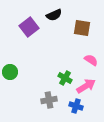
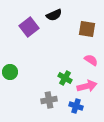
brown square: moved 5 px right, 1 px down
pink arrow: moved 1 px right; rotated 18 degrees clockwise
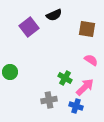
pink arrow: moved 2 px left, 1 px down; rotated 30 degrees counterclockwise
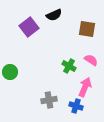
green cross: moved 4 px right, 12 px up
pink arrow: rotated 24 degrees counterclockwise
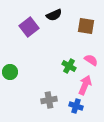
brown square: moved 1 px left, 3 px up
pink arrow: moved 2 px up
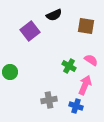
purple square: moved 1 px right, 4 px down
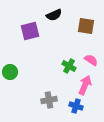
purple square: rotated 24 degrees clockwise
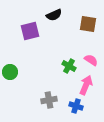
brown square: moved 2 px right, 2 px up
pink arrow: moved 1 px right
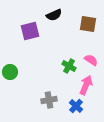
blue cross: rotated 24 degrees clockwise
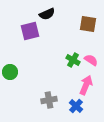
black semicircle: moved 7 px left, 1 px up
green cross: moved 4 px right, 6 px up
